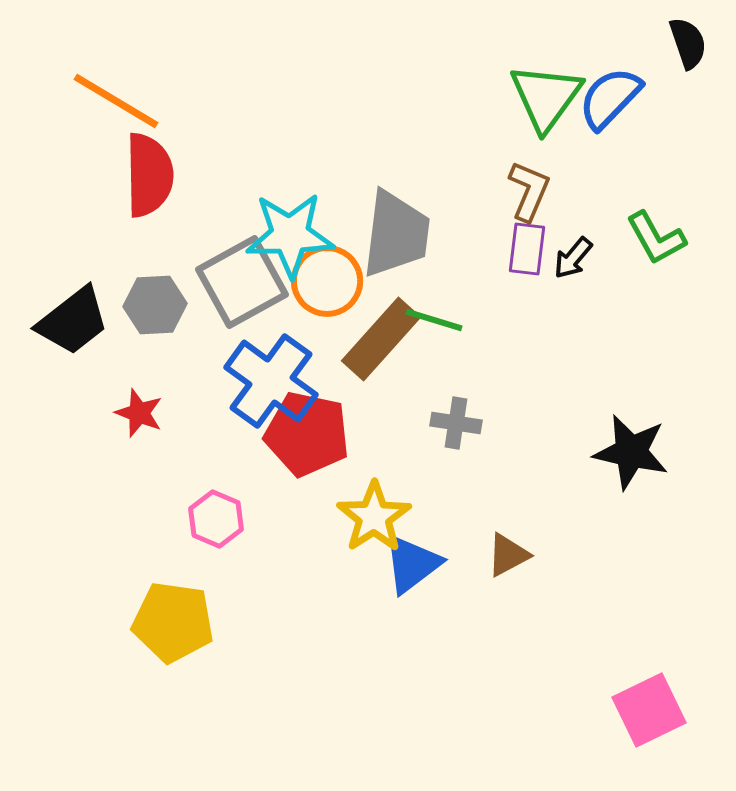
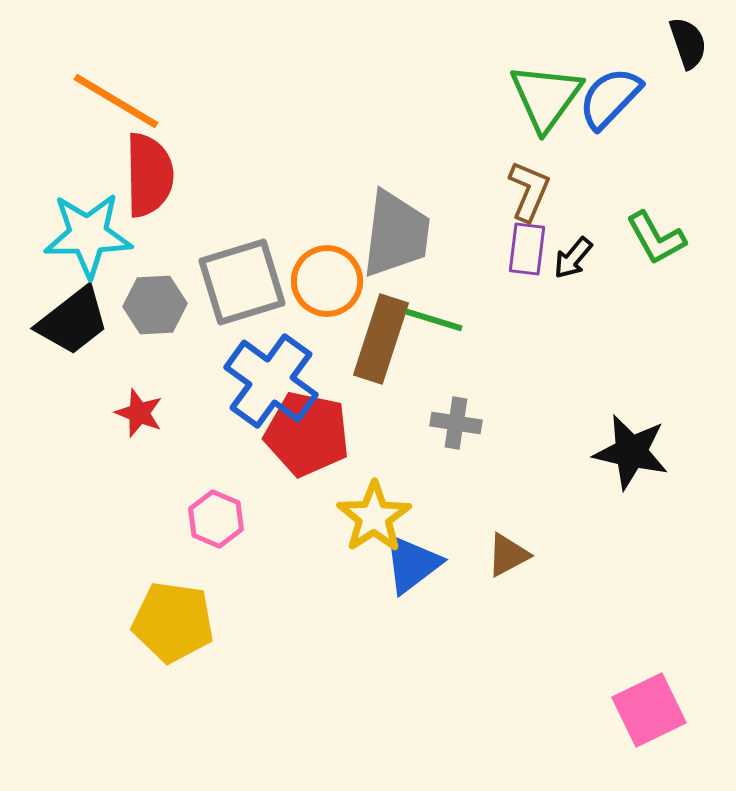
cyan star: moved 202 px left
gray square: rotated 12 degrees clockwise
brown rectangle: rotated 24 degrees counterclockwise
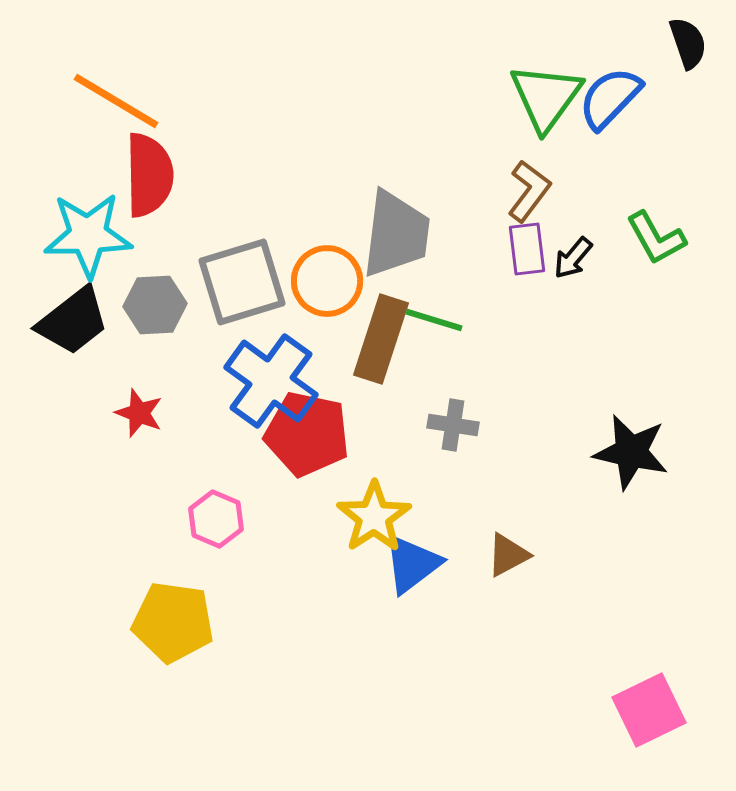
brown L-shape: rotated 14 degrees clockwise
purple rectangle: rotated 14 degrees counterclockwise
gray cross: moved 3 px left, 2 px down
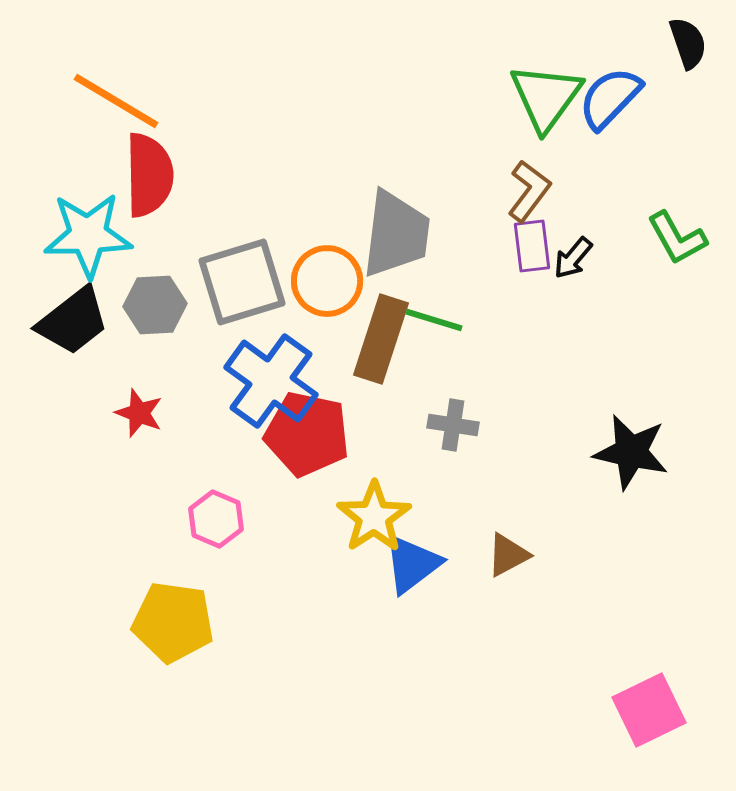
green L-shape: moved 21 px right
purple rectangle: moved 5 px right, 3 px up
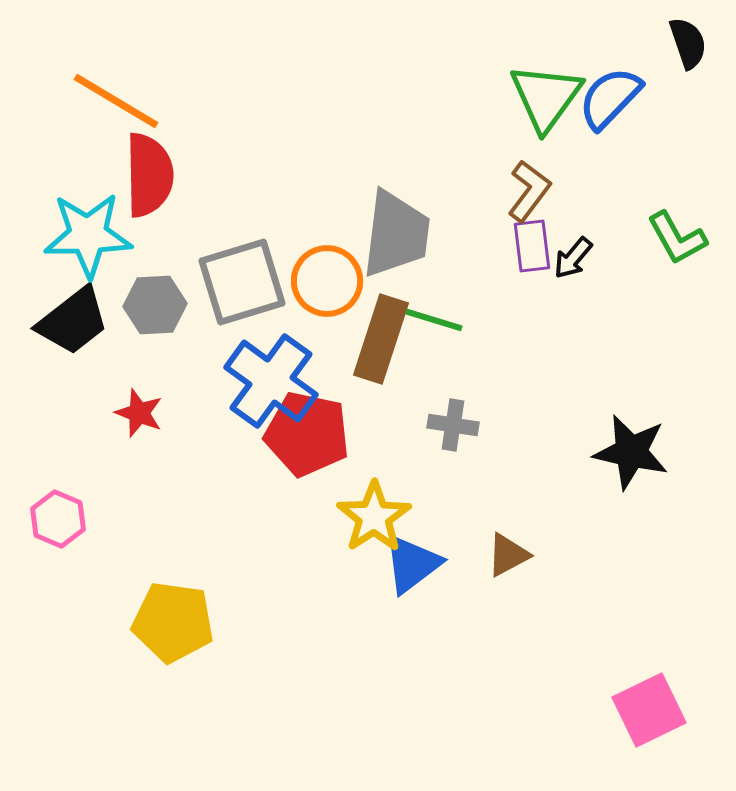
pink hexagon: moved 158 px left
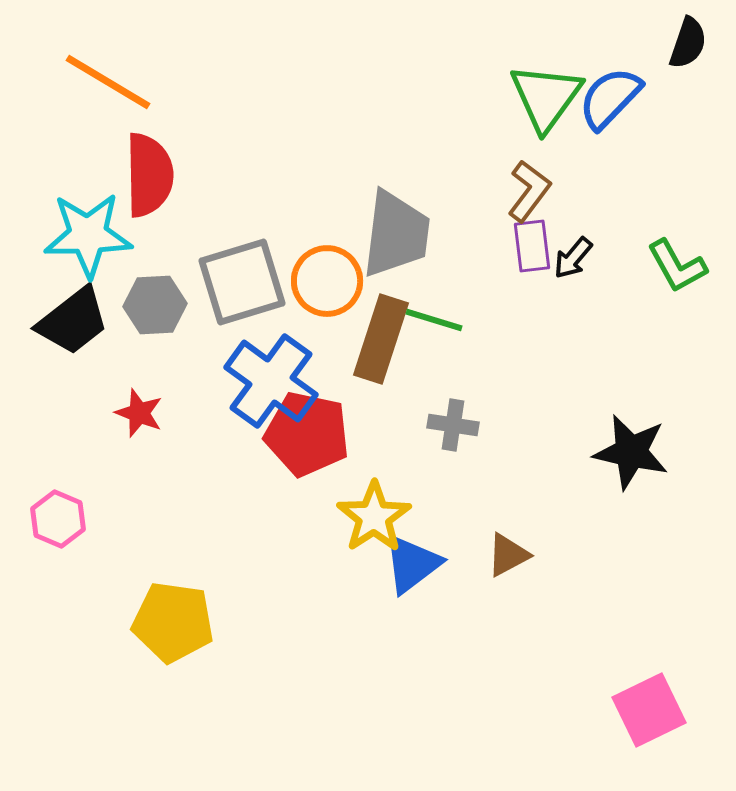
black semicircle: rotated 38 degrees clockwise
orange line: moved 8 px left, 19 px up
green L-shape: moved 28 px down
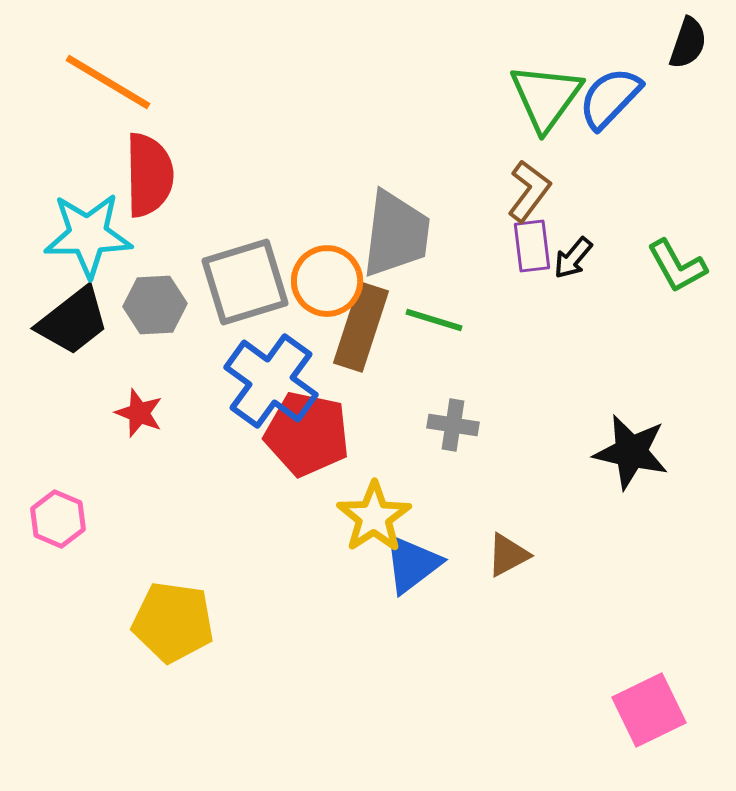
gray square: moved 3 px right
brown rectangle: moved 20 px left, 12 px up
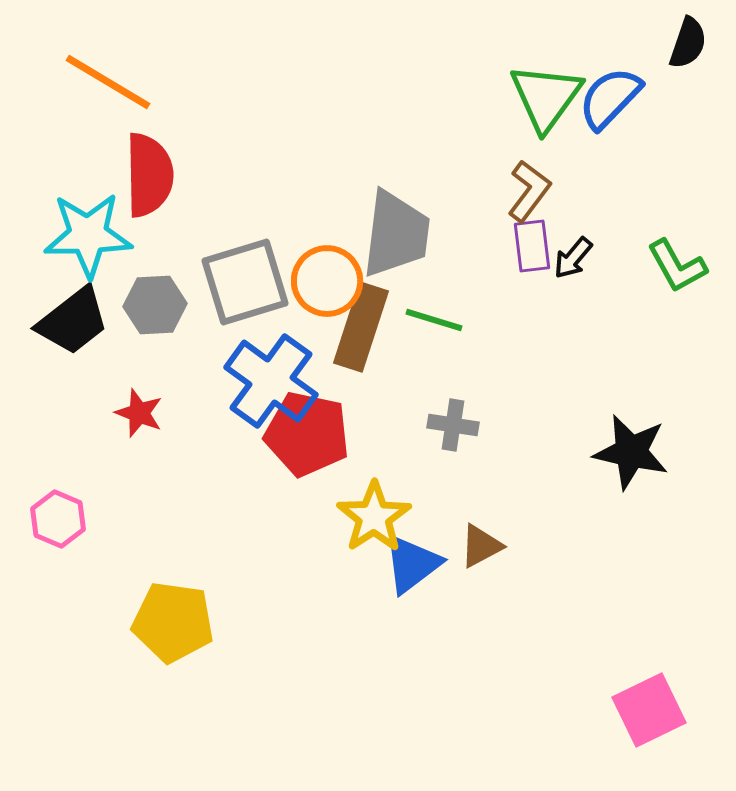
brown triangle: moved 27 px left, 9 px up
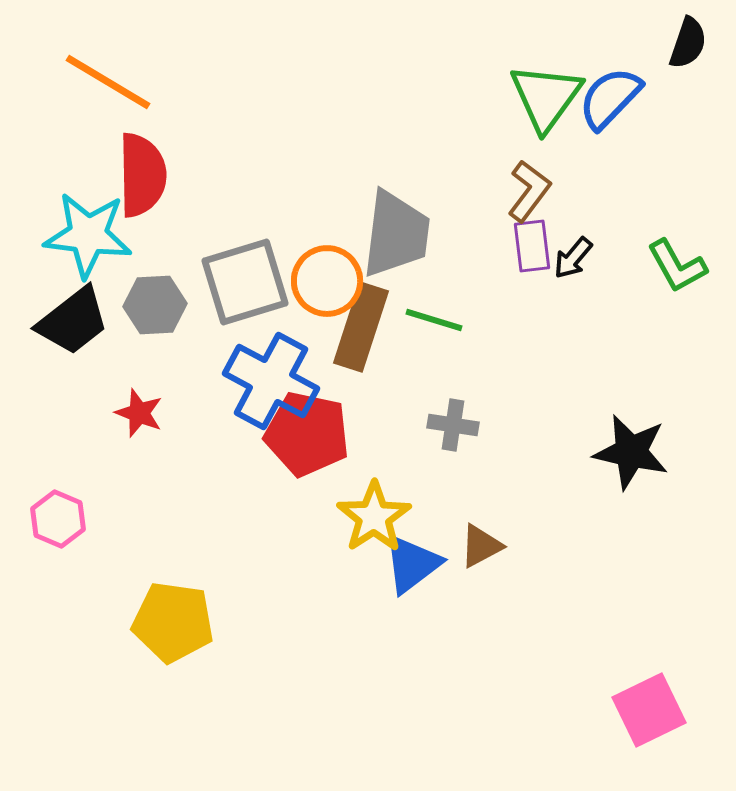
red semicircle: moved 7 px left
cyan star: rotated 8 degrees clockwise
blue cross: rotated 8 degrees counterclockwise
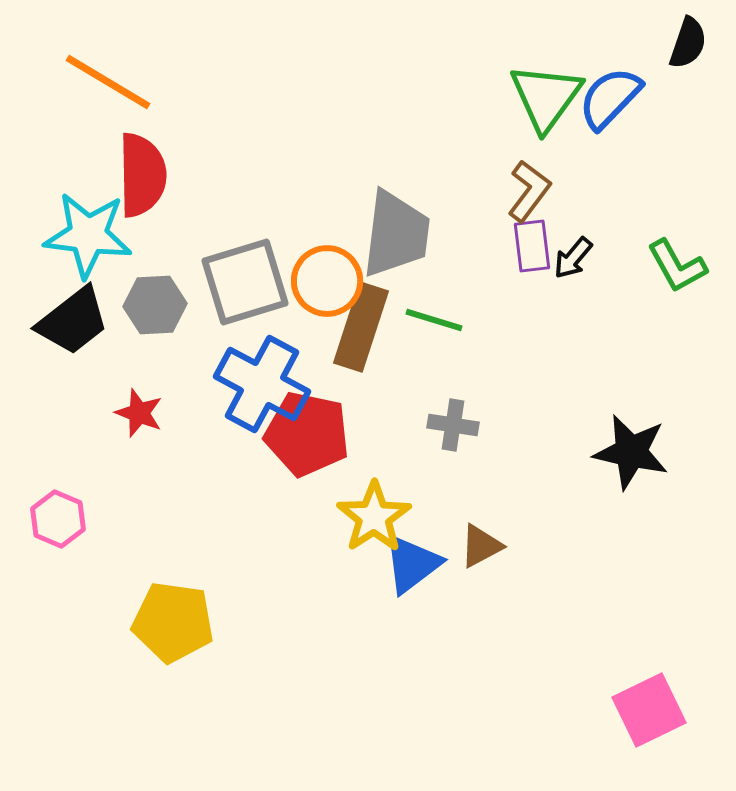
blue cross: moved 9 px left, 3 px down
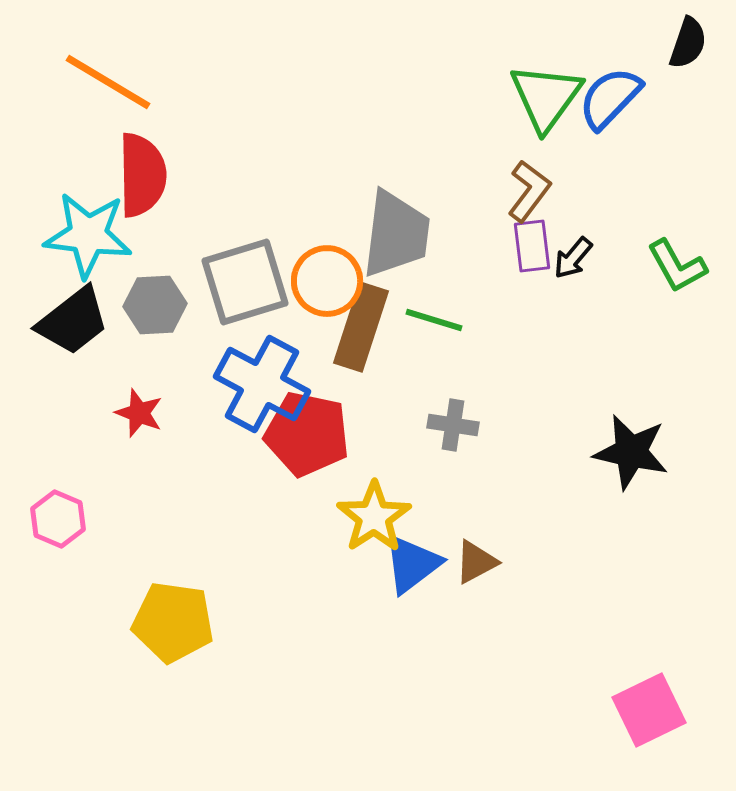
brown triangle: moved 5 px left, 16 px down
